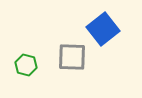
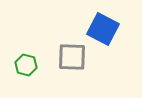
blue square: rotated 24 degrees counterclockwise
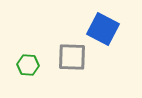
green hexagon: moved 2 px right; rotated 10 degrees counterclockwise
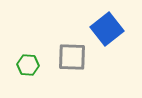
blue square: moved 4 px right; rotated 24 degrees clockwise
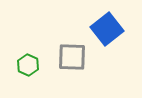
green hexagon: rotated 20 degrees clockwise
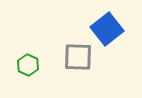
gray square: moved 6 px right
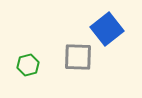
green hexagon: rotated 20 degrees clockwise
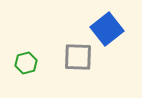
green hexagon: moved 2 px left, 2 px up
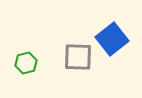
blue square: moved 5 px right, 10 px down
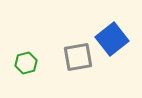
gray square: rotated 12 degrees counterclockwise
